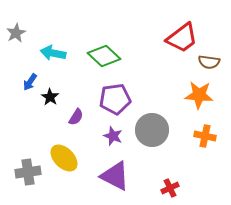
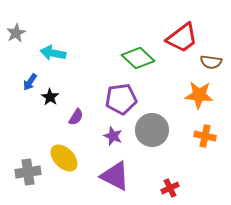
green diamond: moved 34 px right, 2 px down
brown semicircle: moved 2 px right
purple pentagon: moved 6 px right
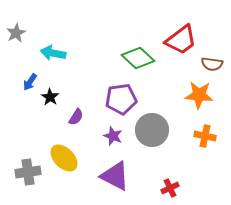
red trapezoid: moved 1 px left, 2 px down
brown semicircle: moved 1 px right, 2 px down
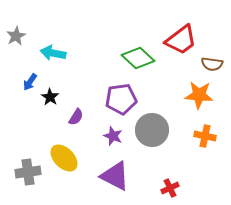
gray star: moved 3 px down
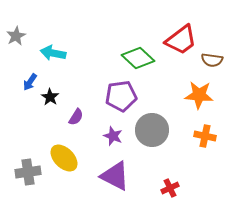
brown semicircle: moved 4 px up
purple pentagon: moved 3 px up
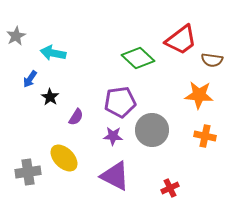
blue arrow: moved 3 px up
purple pentagon: moved 1 px left, 6 px down
purple star: rotated 18 degrees counterclockwise
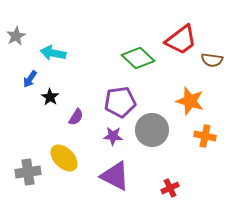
orange star: moved 9 px left, 6 px down; rotated 12 degrees clockwise
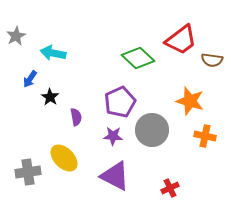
purple pentagon: rotated 16 degrees counterclockwise
purple semicircle: rotated 42 degrees counterclockwise
